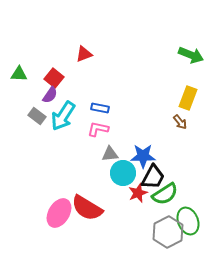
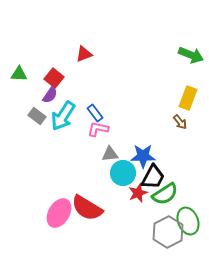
blue rectangle: moved 5 px left, 5 px down; rotated 42 degrees clockwise
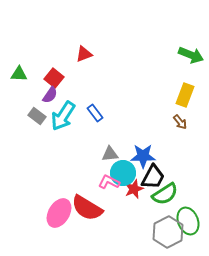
yellow rectangle: moved 3 px left, 3 px up
pink L-shape: moved 11 px right, 53 px down; rotated 15 degrees clockwise
red star: moved 4 px left, 4 px up
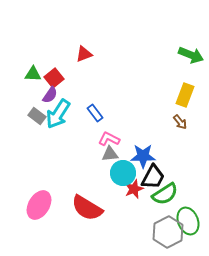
green triangle: moved 14 px right
red square: rotated 12 degrees clockwise
cyan arrow: moved 5 px left, 2 px up
pink L-shape: moved 43 px up
pink ellipse: moved 20 px left, 8 px up
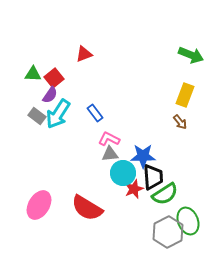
black trapezoid: rotated 32 degrees counterclockwise
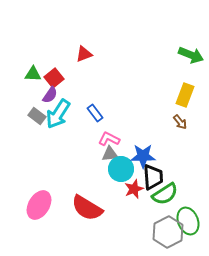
cyan circle: moved 2 px left, 4 px up
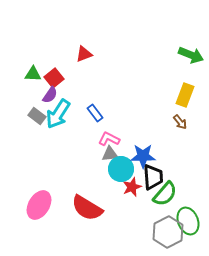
red star: moved 2 px left, 2 px up
green semicircle: rotated 16 degrees counterclockwise
